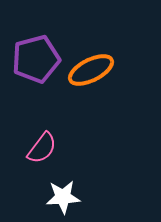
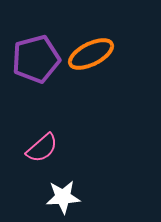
orange ellipse: moved 16 px up
pink semicircle: rotated 12 degrees clockwise
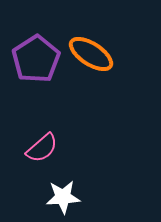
orange ellipse: rotated 60 degrees clockwise
purple pentagon: rotated 18 degrees counterclockwise
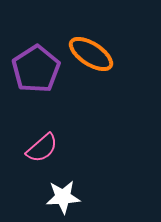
purple pentagon: moved 10 px down
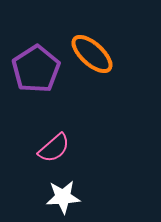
orange ellipse: moved 1 px right; rotated 9 degrees clockwise
pink semicircle: moved 12 px right
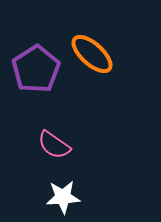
pink semicircle: moved 3 px up; rotated 76 degrees clockwise
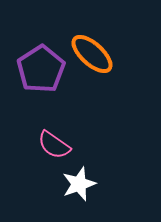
purple pentagon: moved 5 px right
white star: moved 16 px right, 13 px up; rotated 16 degrees counterclockwise
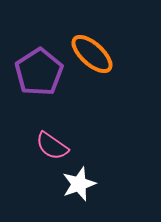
purple pentagon: moved 2 px left, 3 px down
pink semicircle: moved 2 px left, 1 px down
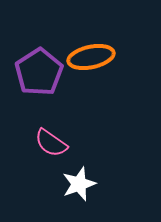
orange ellipse: moved 1 px left, 3 px down; rotated 54 degrees counterclockwise
pink semicircle: moved 1 px left, 3 px up
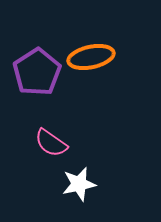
purple pentagon: moved 2 px left
white star: rotated 8 degrees clockwise
